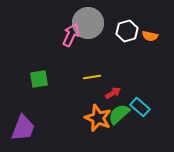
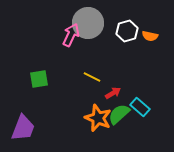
yellow line: rotated 36 degrees clockwise
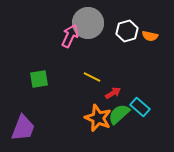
pink arrow: moved 1 px left, 1 px down
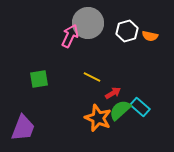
green semicircle: moved 1 px right, 4 px up
